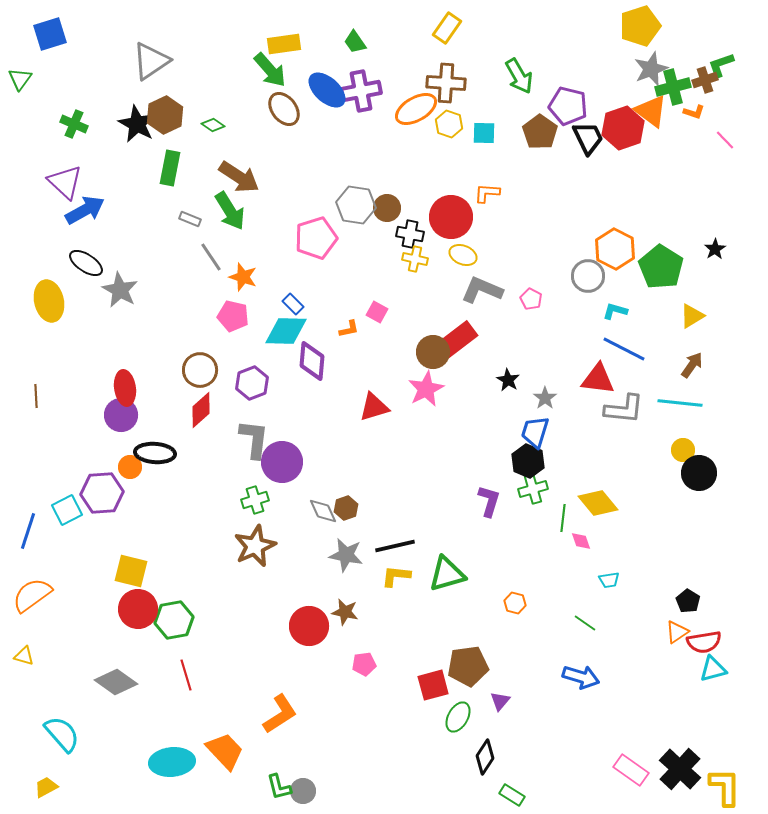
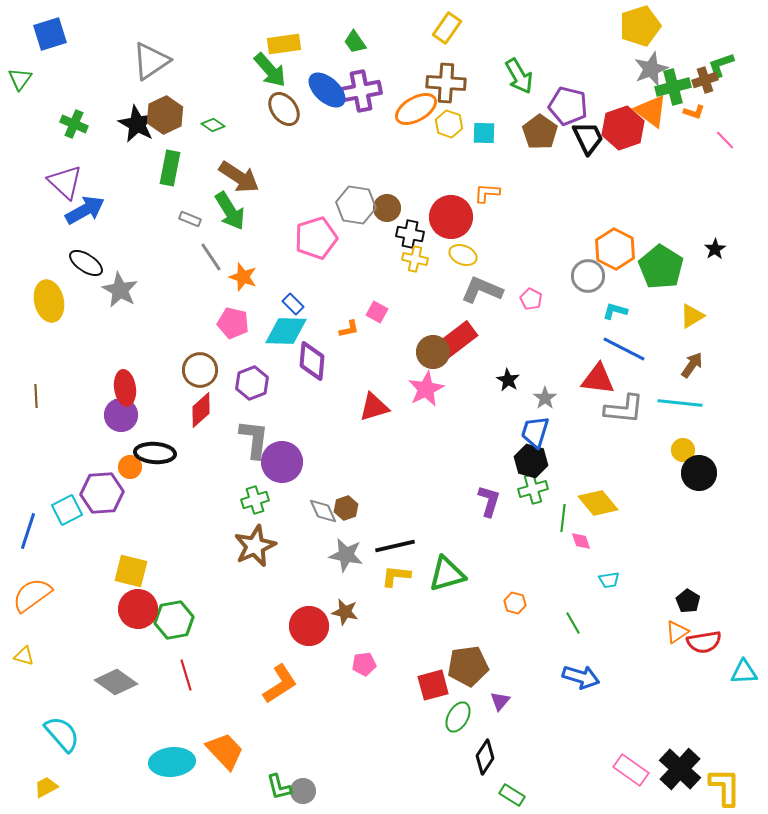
pink pentagon at (233, 316): moved 7 px down
black hexagon at (528, 461): moved 3 px right; rotated 8 degrees counterclockwise
green line at (585, 623): moved 12 px left; rotated 25 degrees clockwise
cyan triangle at (713, 669): moved 31 px right, 3 px down; rotated 12 degrees clockwise
orange L-shape at (280, 714): moved 30 px up
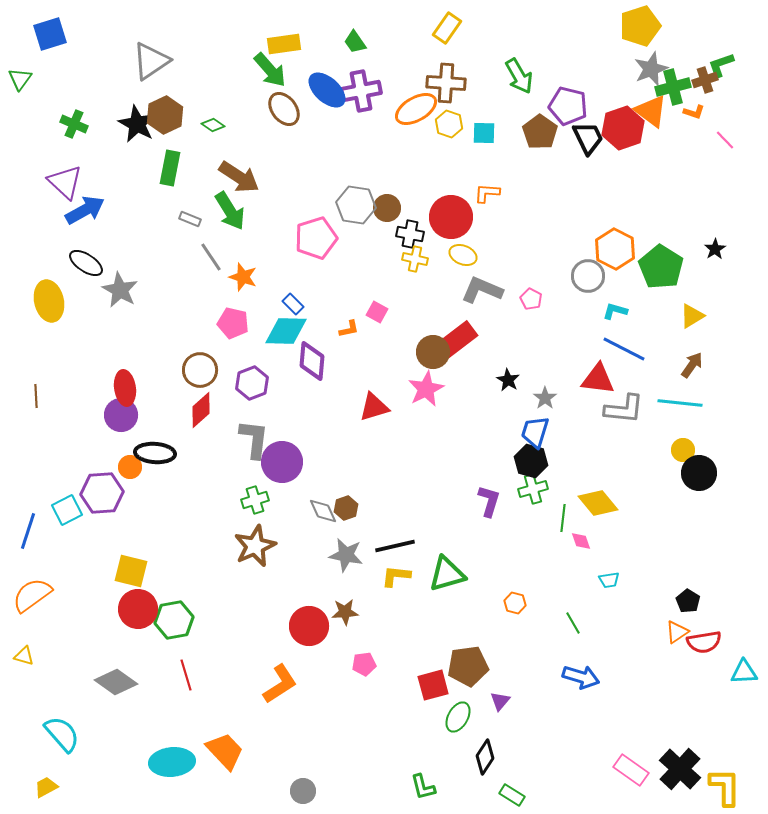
brown star at (345, 612): rotated 16 degrees counterclockwise
green L-shape at (279, 787): moved 144 px right
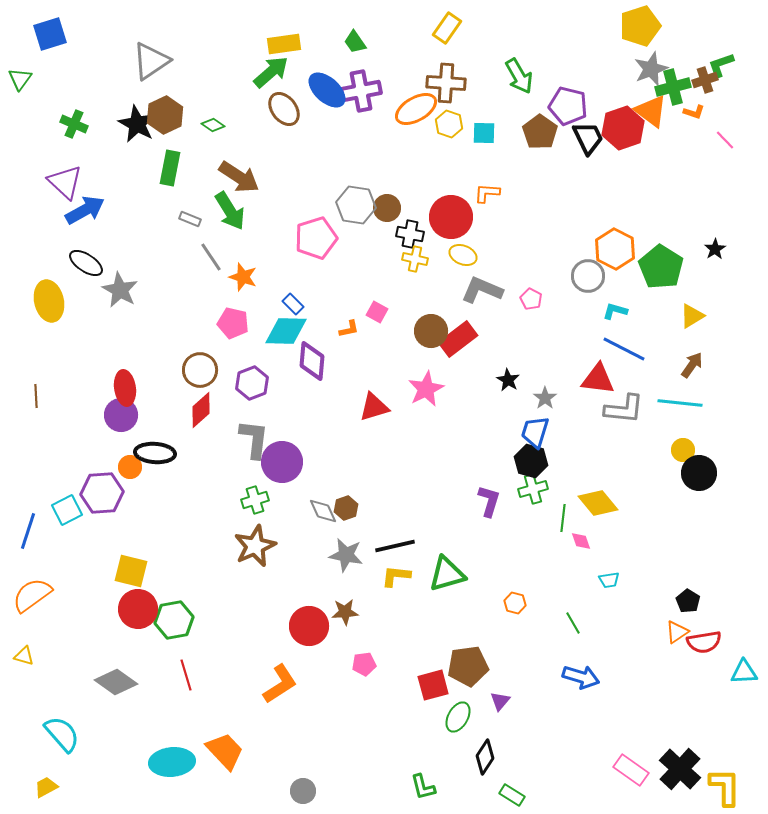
green arrow at (270, 70): moved 1 px right, 2 px down; rotated 90 degrees counterclockwise
brown circle at (433, 352): moved 2 px left, 21 px up
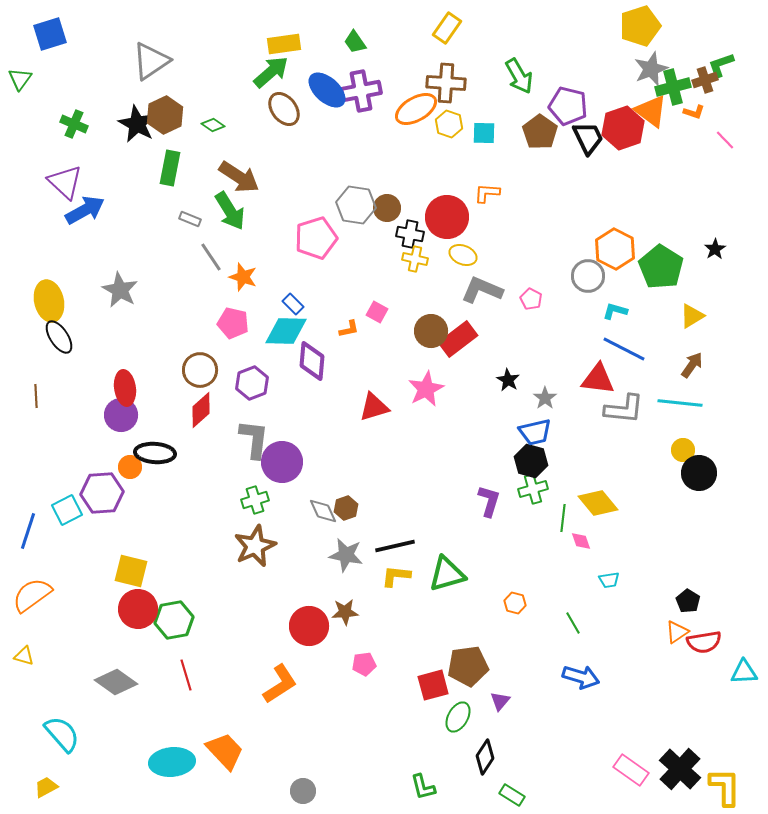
red circle at (451, 217): moved 4 px left
black ellipse at (86, 263): moved 27 px left, 74 px down; rotated 24 degrees clockwise
blue trapezoid at (535, 432): rotated 120 degrees counterclockwise
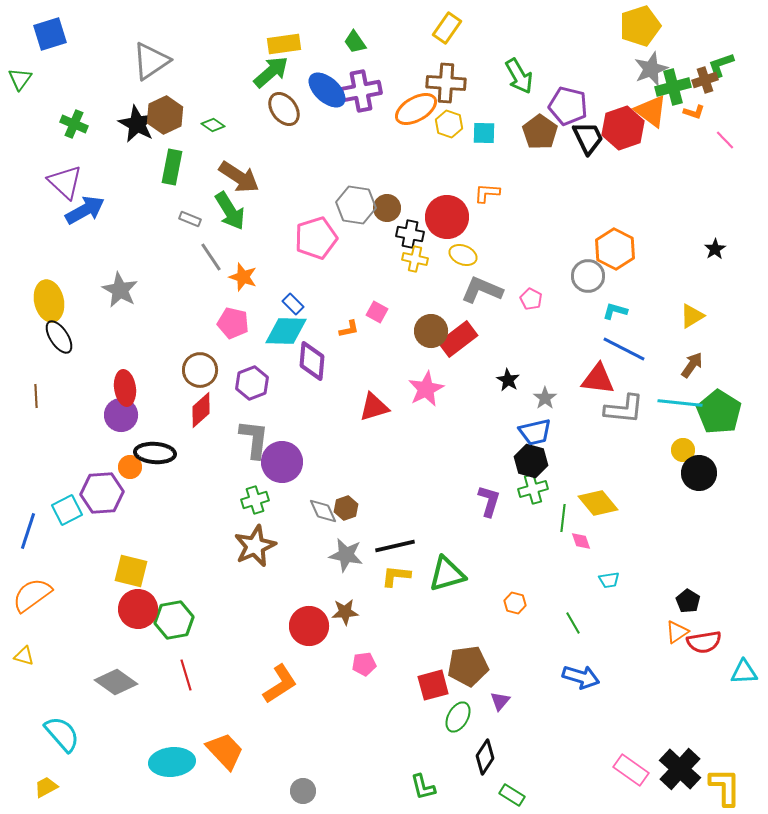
green rectangle at (170, 168): moved 2 px right, 1 px up
green pentagon at (661, 267): moved 58 px right, 145 px down
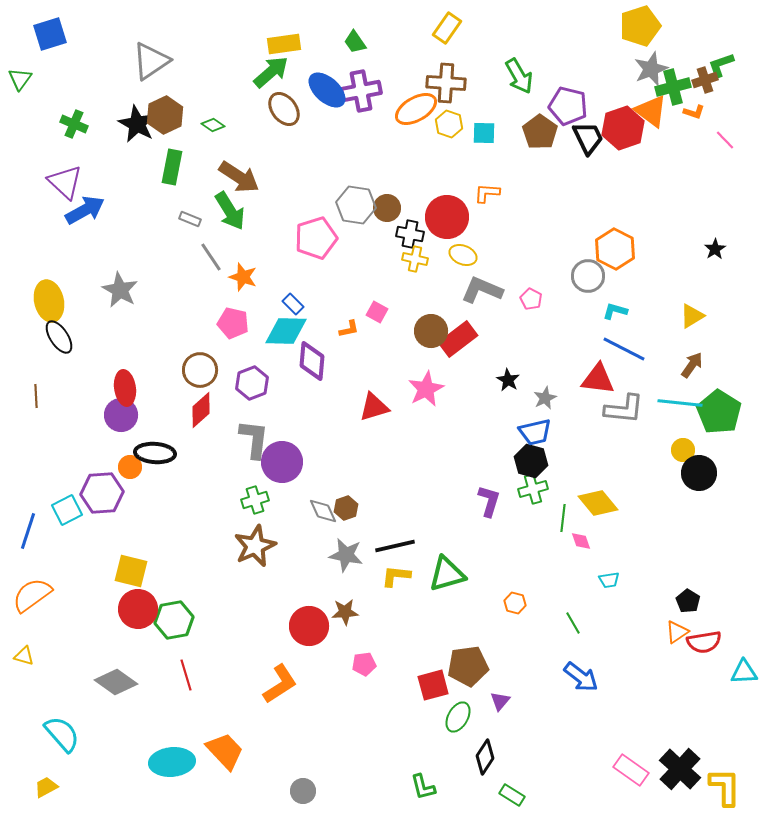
gray star at (545, 398): rotated 10 degrees clockwise
blue arrow at (581, 677): rotated 21 degrees clockwise
